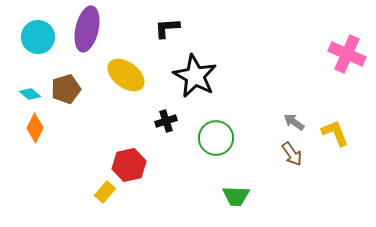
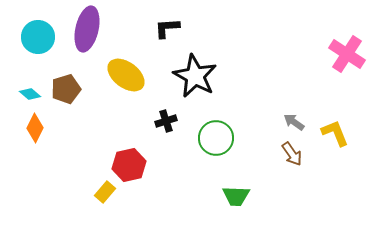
pink cross: rotated 9 degrees clockwise
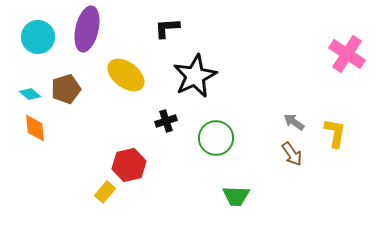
black star: rotated 18 degrees clockwise
orange diamond: rotated 32 degrees counterclockwise
yellow L-shape: rotated 32 degrees clockwise
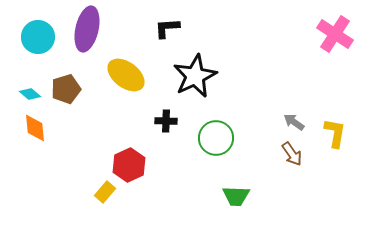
pink cross: moved 12 px left, 20 px up
black cross: rotated 20 degrees clockwise
red hexagon: rotated 12 degrees counterclockwise
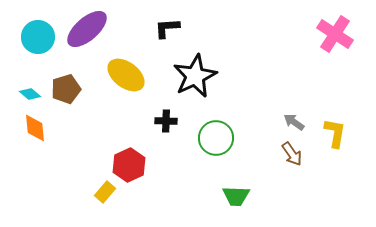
purple ellipse: rotated 36 degrees clockwise
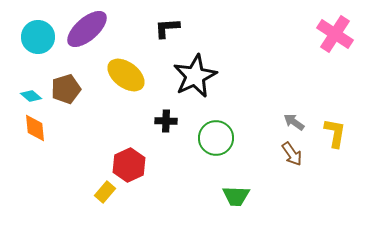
cyan diamond: moved 1 px right, 2 px down
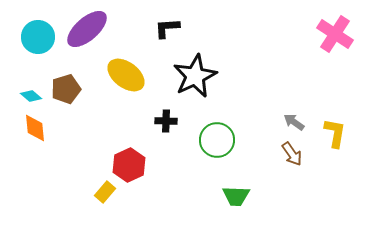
green circle: moved 1 px right, 2 px down
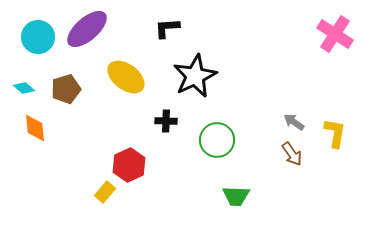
yellow ellipse: moved 2 px down
cyan diamond: moved 7 px left, 8 px up
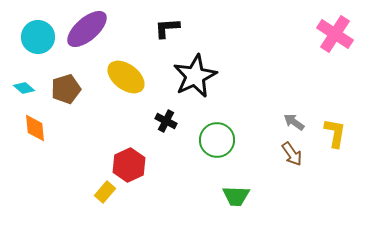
black cross: rotated 25 degrees clockwise
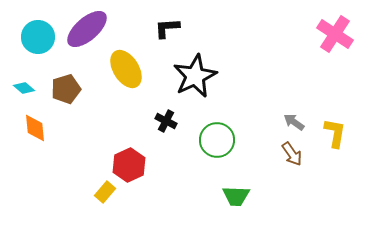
yellow ellipse: moved 8 px up; rotated 21 degrees clockwise
